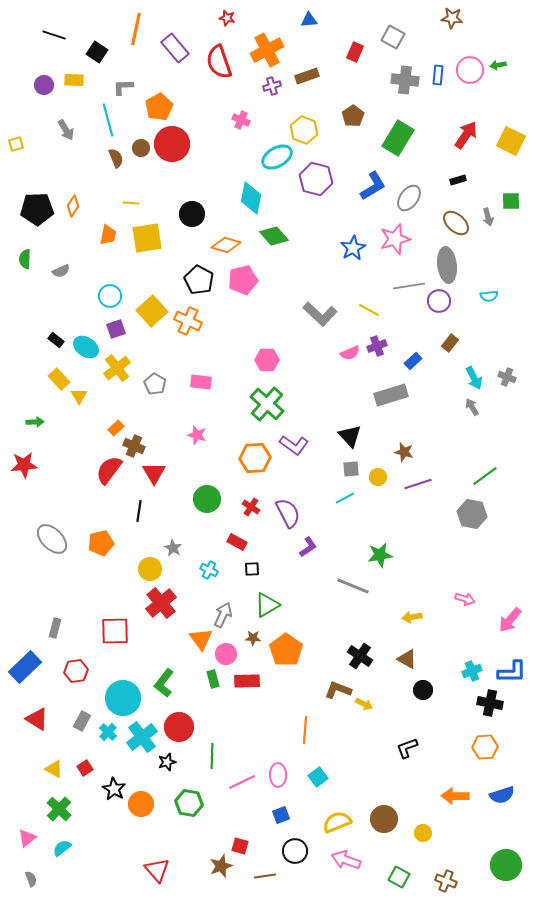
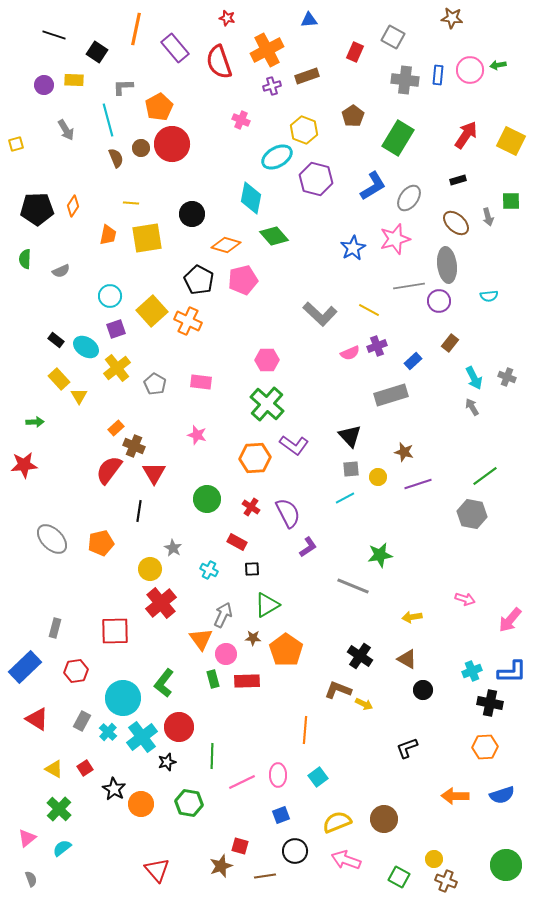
yellow circle at (423, 833): moved 11 px right, 26 px down
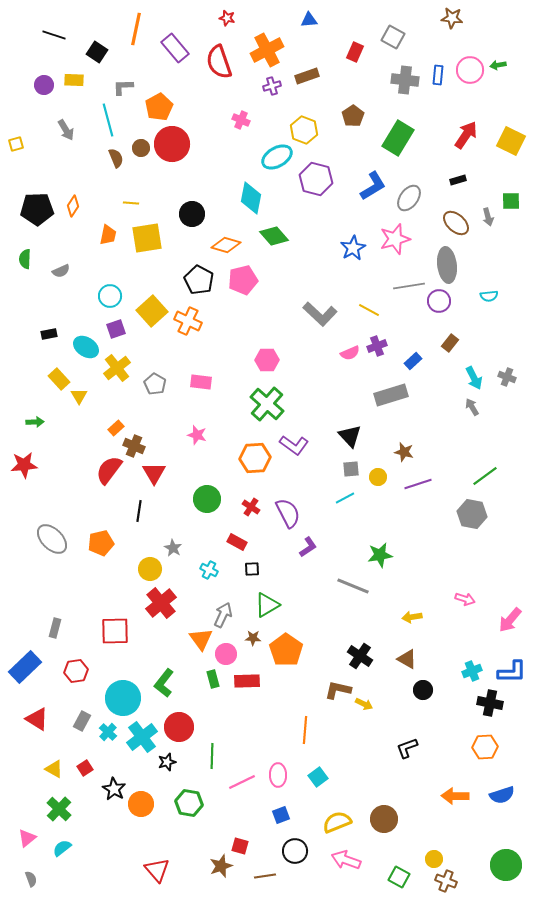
black rectangle at (56, 340): moved 7 px left, 6 px up; rotated 49 degrees counterclockwise
brown L-shape at (338, 690): rotated 8 degrees counterclockwise
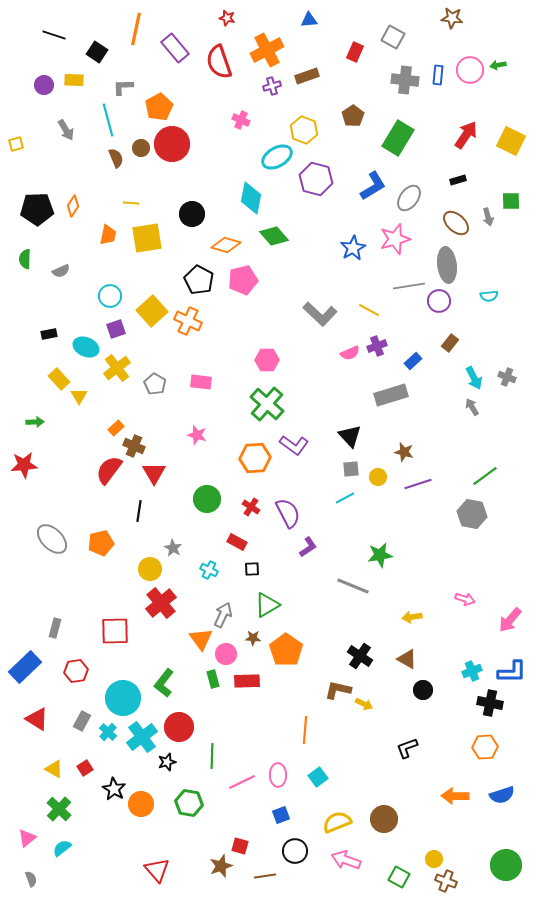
cyan ellipse at (86, 347): rotated 10 degrees counterclockwise
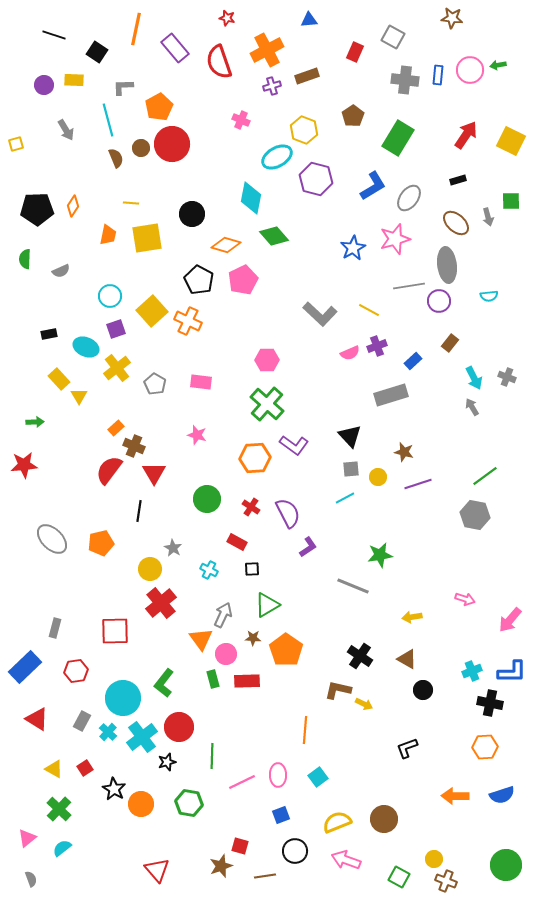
pink pentagon at (243, 280): rotated 12 degrees counterclockwise
gray hexagon at (472, 514): moved 3 px right, 1 px down
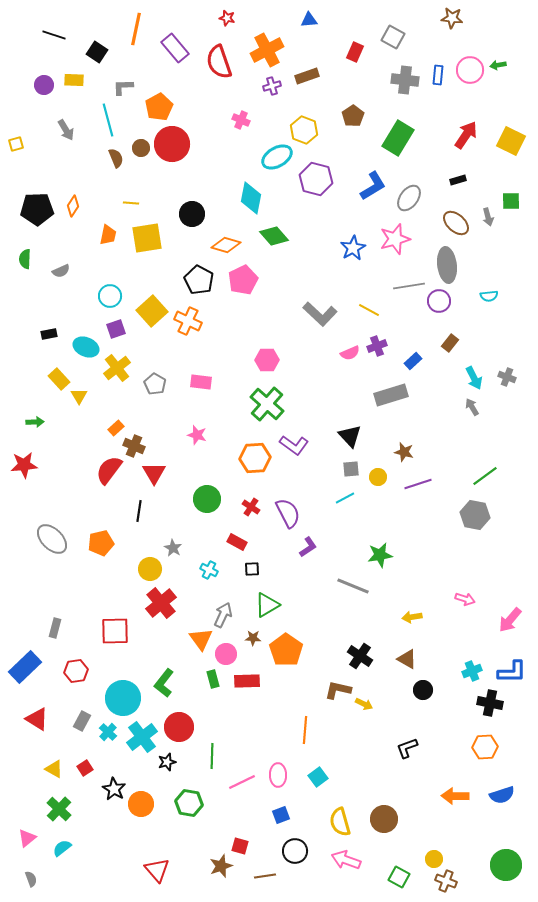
yellow semicircle at (337, 822): moved 3 px right; rotated 84 degrees counterclockwise
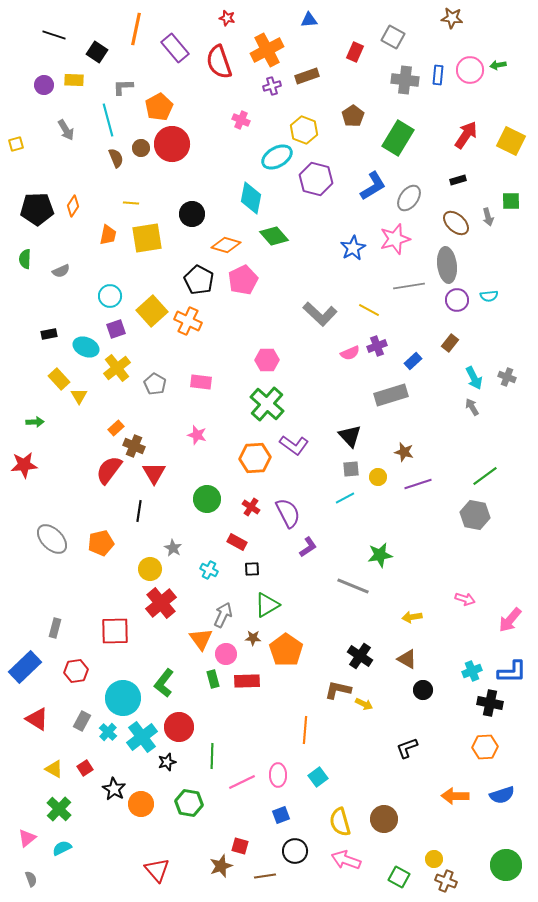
purple circle at (439, 301): moved 18 px right, 1 px up
cyan semicircle at (62, 848): rotated 12 degrees clockwise
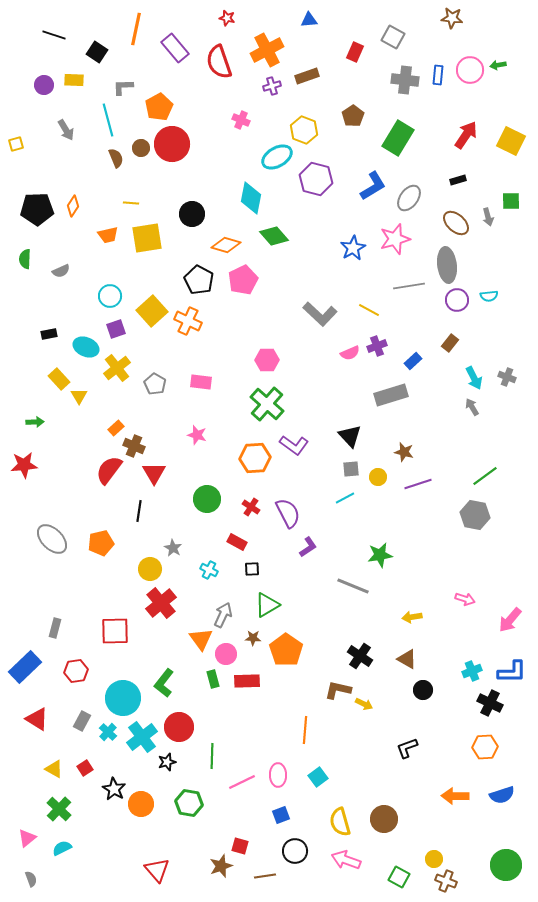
orange trapezoid at (108, 235): rotated 65 degrees clockwise
black cross at (490, 703): rotated 15 degrees clockwise
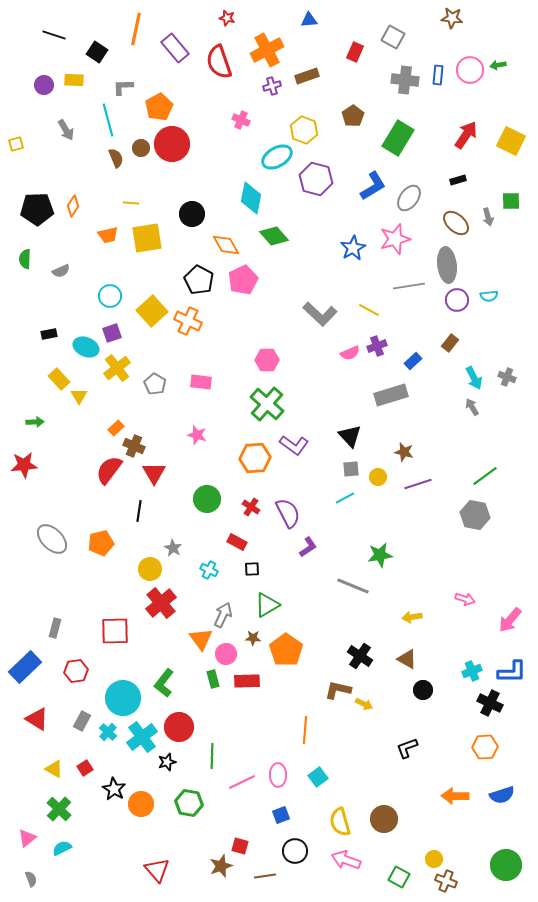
orange diamond at (226, 245): rotated 44 degrees clockwise
purple square at (116, 329): moved 4 px left, 4 px down
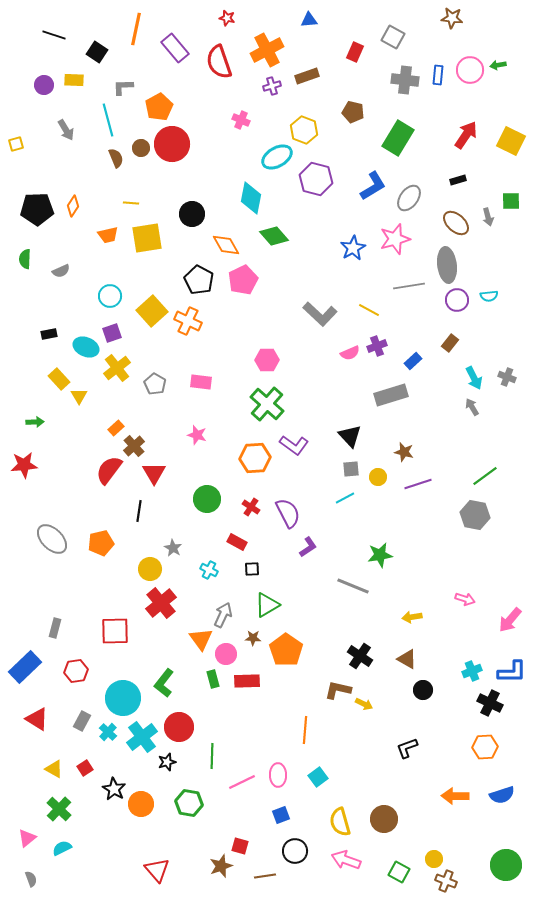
brown pentagon at (353, 116): moved 4 px up; rotated 25 degrees counterclockwise
brown cross at (134, 446): rotated 25 degrees clockwise
green square at (399, 877): moved 5 px up
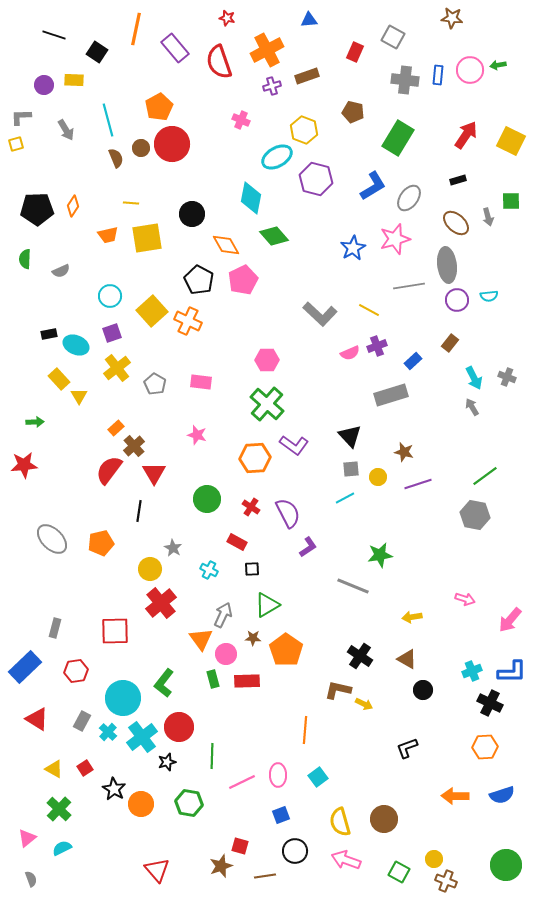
gray L-shape at (123, 87): moved 102 px left, 30 px down
cyan ellipse at (86, 347): moved 10 px left, 2 px up
